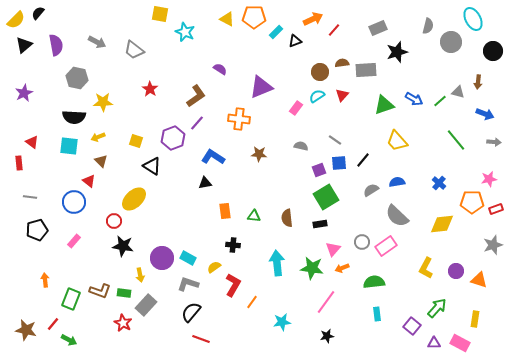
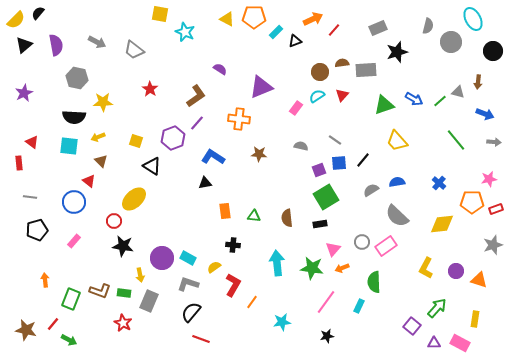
green semicircle at (374, 282): rotated 85 degrees counterclockwise
gray rectangle at (146, 305): moved 3 px right, 4 px up; rotated 20 degrees counterclockwise
cyan rectangle at (377, 314): moved 18 px left, 8 px up; rotated 32 degrees clockwise
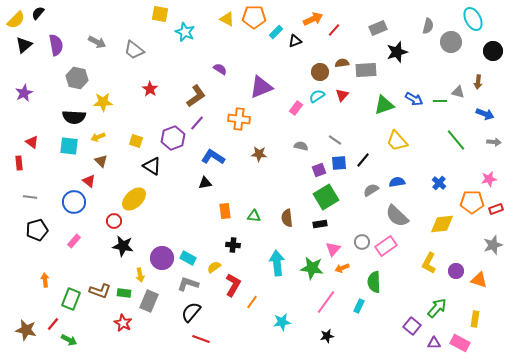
green line at (440, 101): rotated 40 degrees clockwise
yellow L-shape at (426, 268): moved 3 px right, 5 px up
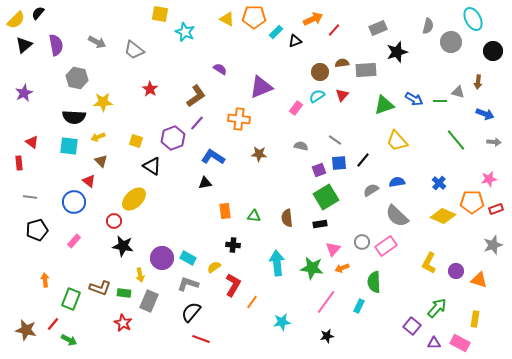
yellow diamond at (442, 224): moved 1 px right, 8 px up; rotated 30 degrees clockwise
brown L-shape at (100, 291): moved 3 px up
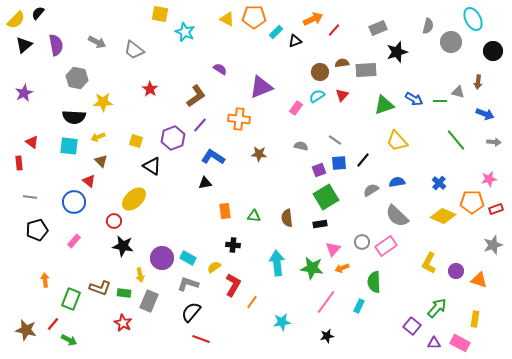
purple line at (197, 123): moved 3 px right, 2 px down
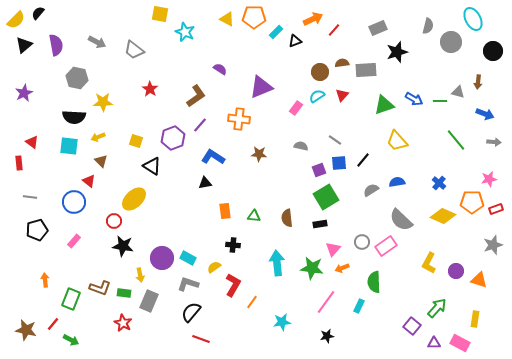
gray semicircle at (397, 216): moved 4 px right, 4 px down
green arrow at (69, 340): moved 2 px right
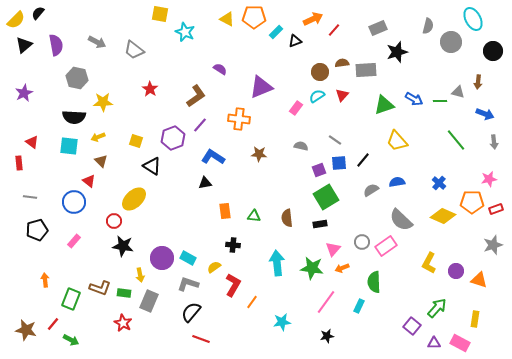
gray arrow at (494, 142): rotated 80 degrees clockwise
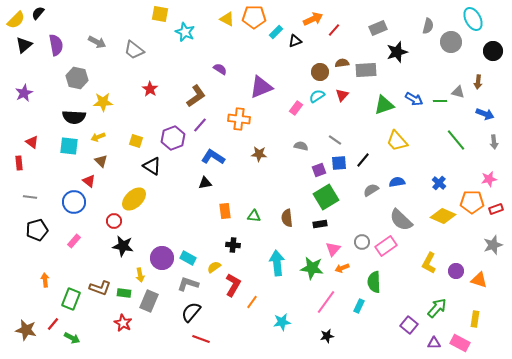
purple square at (412, 326): moved 3 px left, 1 px up
green arrow at (71, 340): moved 1 px right, 2 px up
